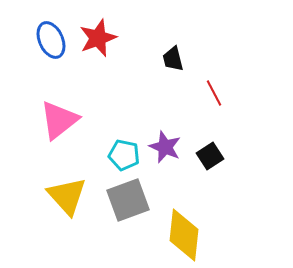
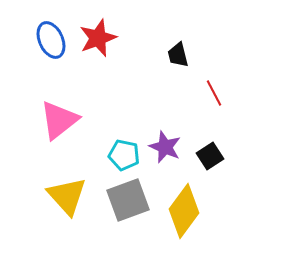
black trapezoid: moved 5 px right, 4 px up
yellow diamond: moved 24 px up; rotated 30 degrees clockwise
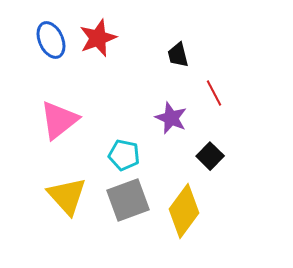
purple star: moved 6 px right, 29 px up
black square: rotated 12 degrees counterclockwise
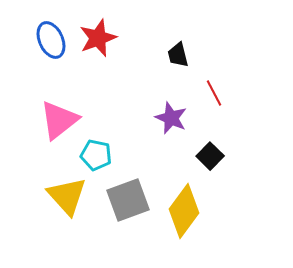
cyan pentagon: moved 28 px left
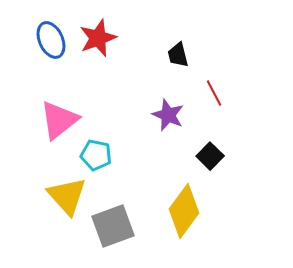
purple star: moved 3 px left, 3 px up
gray square: moved 15 px left, 26 px down
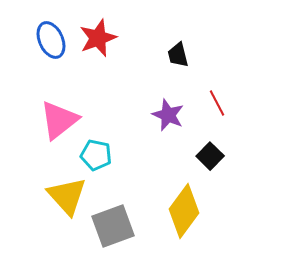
red line: moved 3 px right, 10 px down
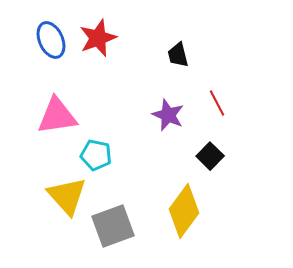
pink triangle: moved 2 px left, 4 px up; rotated 30 degrees clockwise
